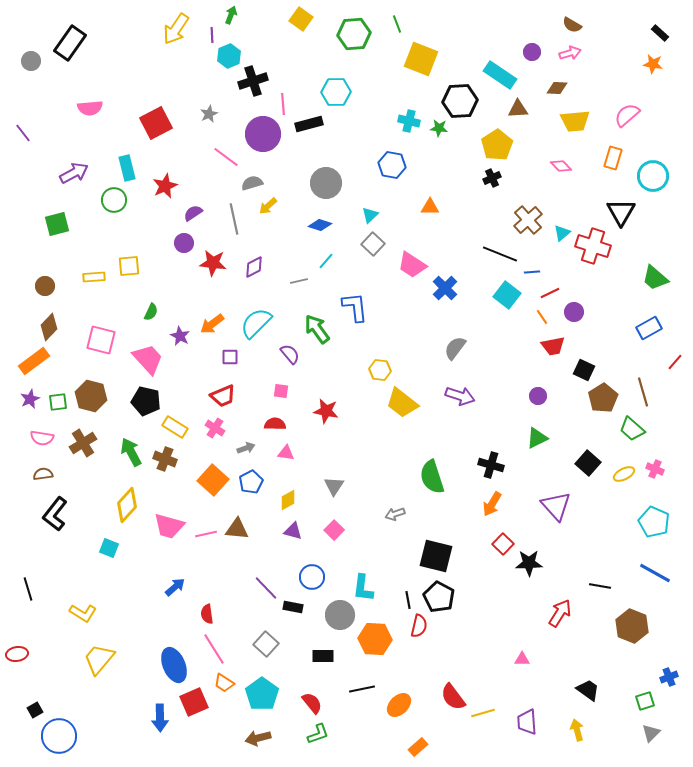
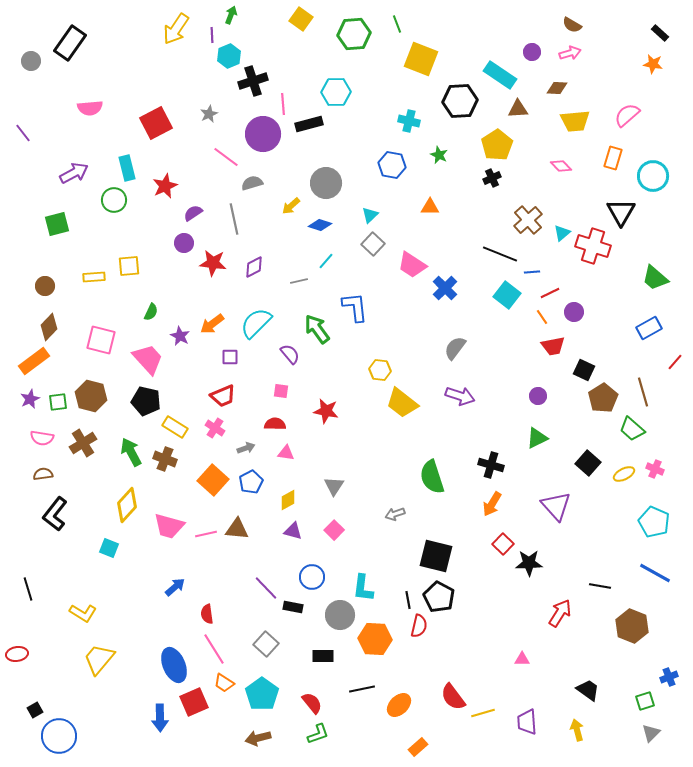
green star at (439, 128): moved 27 px down; rotated 18 degrees clockwise
yellow arrow at (268, 206): moved 23 px right
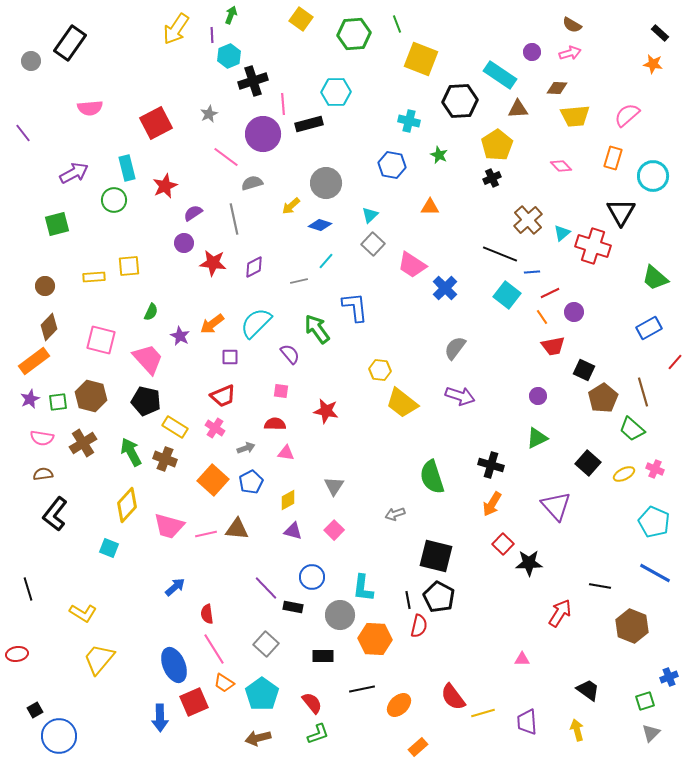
yellow trapezoid at (575, 121): moved 5 px up
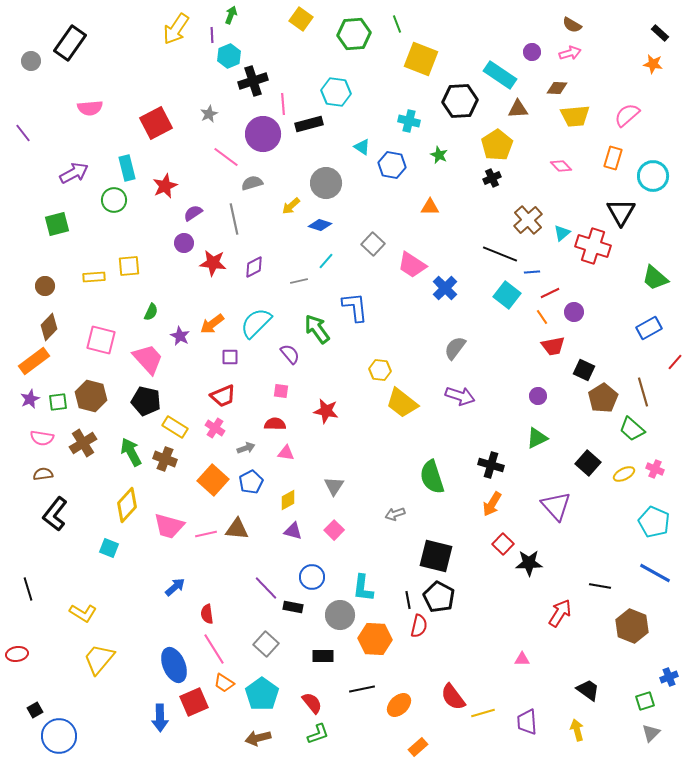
cyan hexagon at (336, 92): rotated 8 degrees clockwise
cyan triangle at (370, 215): moved 8 px left, 68 px up; rotated 42 degrees counterclockwise
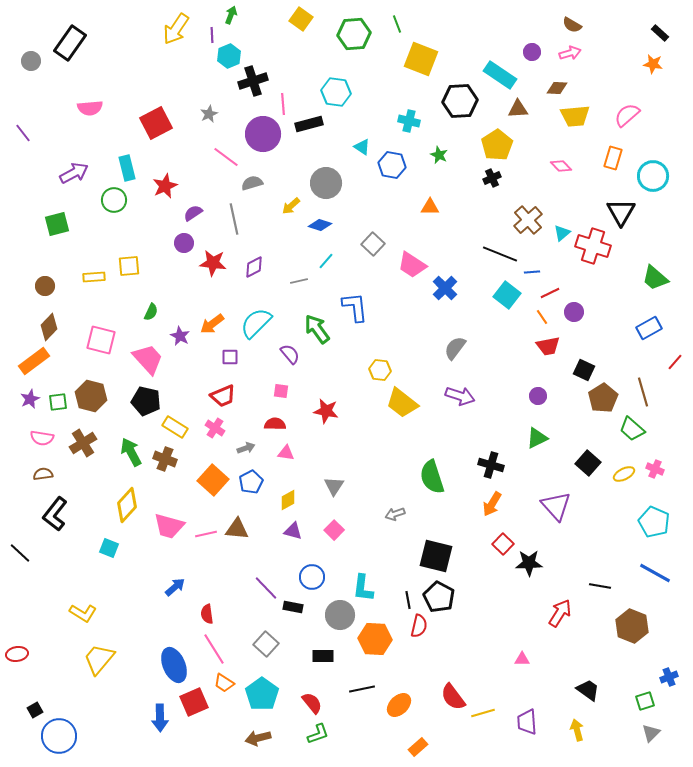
red trapezoid at (553, 346): moved 5 px left
black line at (28, 589): moved 8 px left, 36 px up; rotated 30 degrees counterclockwise
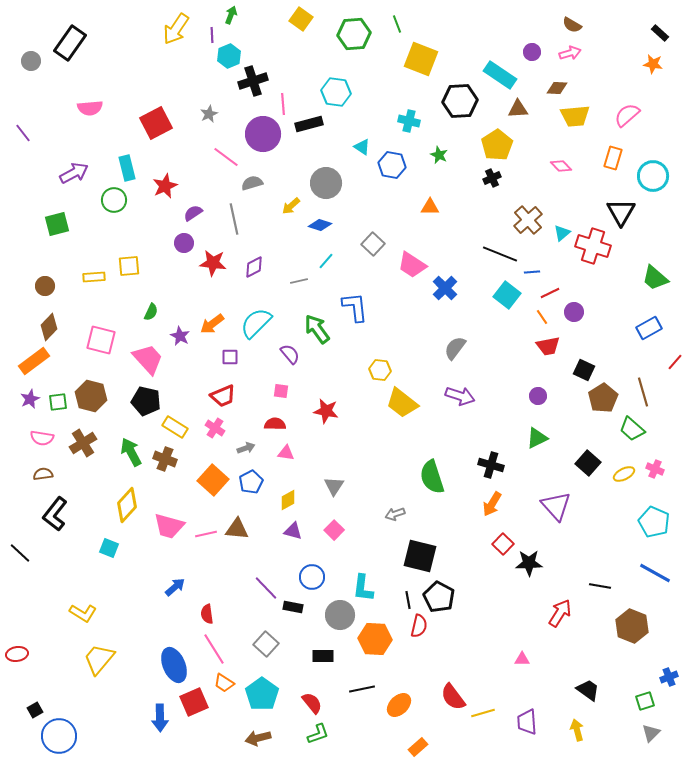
black square at (436, 556): moved 16 px left
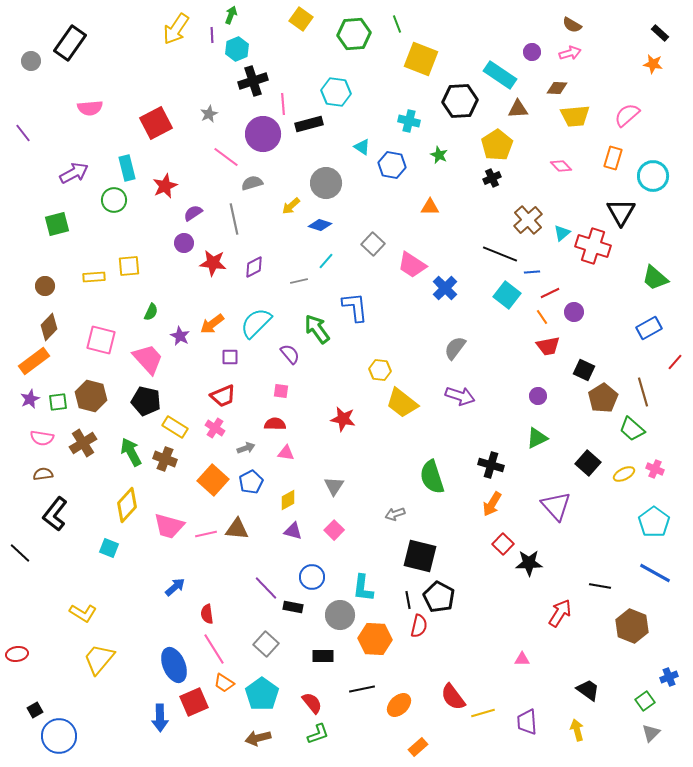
cyan hexagon at (229, 56): moved 8 px right, 7 px up
red star at (326, 411): moved 17 px right, 8 px down
cyan pentagon at (654, 522): rotated 12 degrees clockwise
green square at (645, 701): rotated 18 degrees counterclockwise
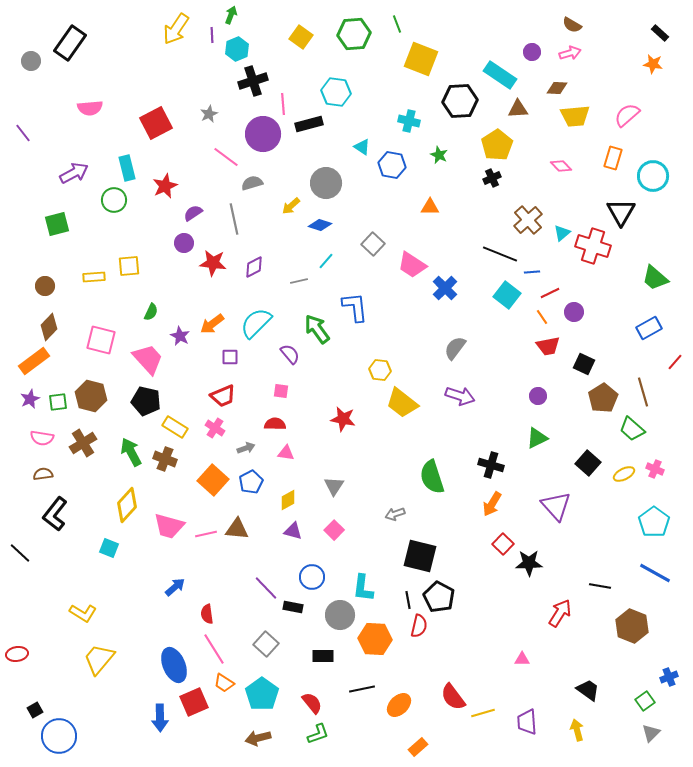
yellow square at (301, 19): moved 18 px down
black square at (584, 370): moved 6 px up
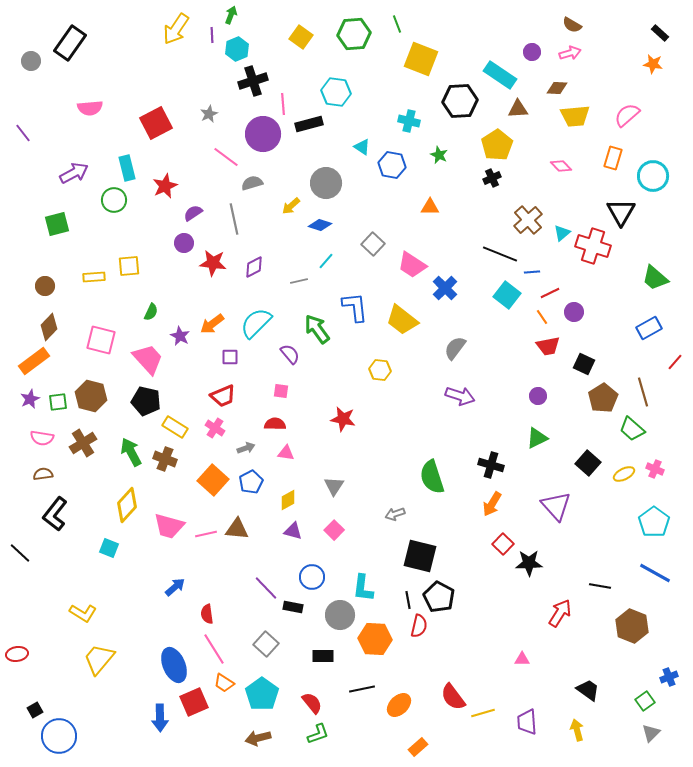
yellow trapezoid at (402, 403): moved 83 px up
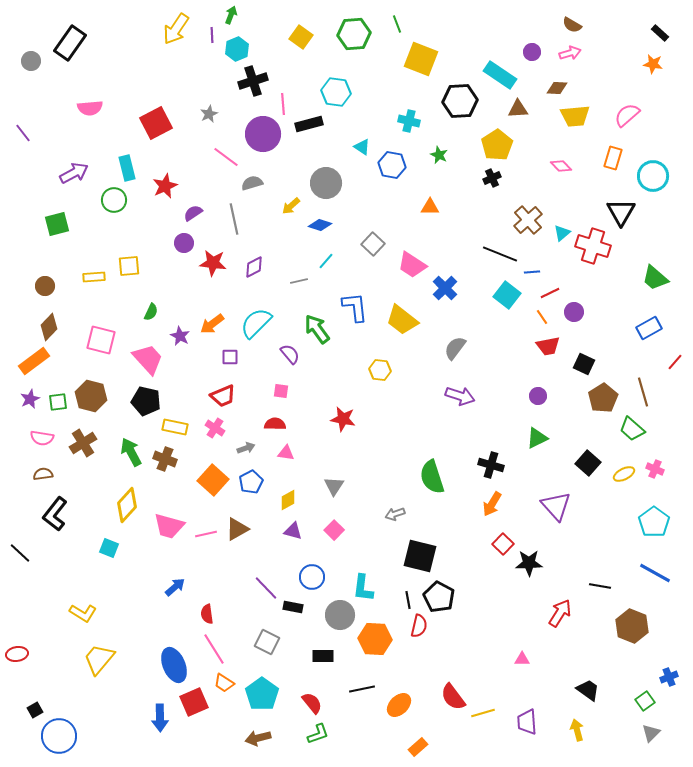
yellow rectangle at (175, 427): rotated 20 degrees counterclockwise
brown triangle at (237, 529): rotated 35 degrees counterclockwise
gray square at (266, 644): moved 1 px right, 2 px up; rotated 15 degrees counterclockwise
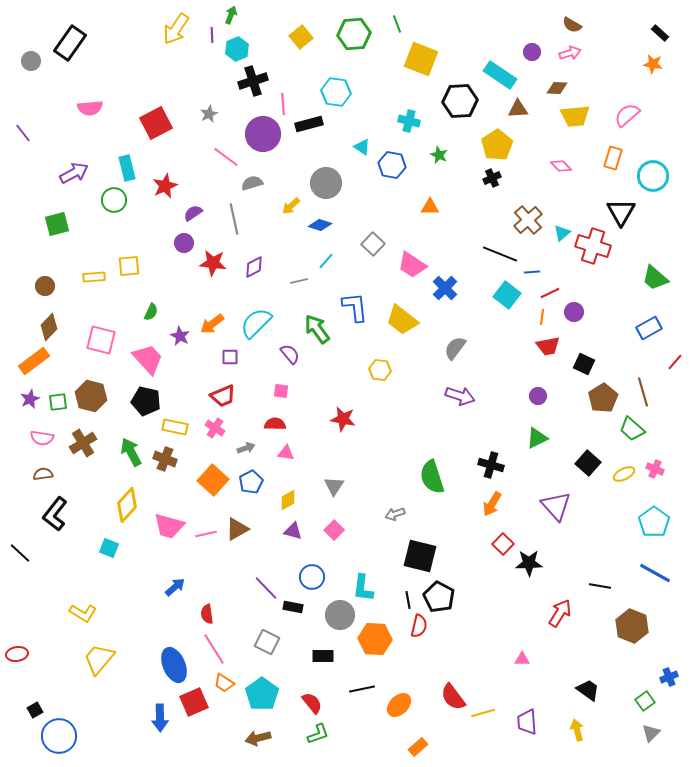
yellow square at (301, 37): rotated 15 degrees clockwise
orange line at (542, 317): rotated 42 degrees clockwise
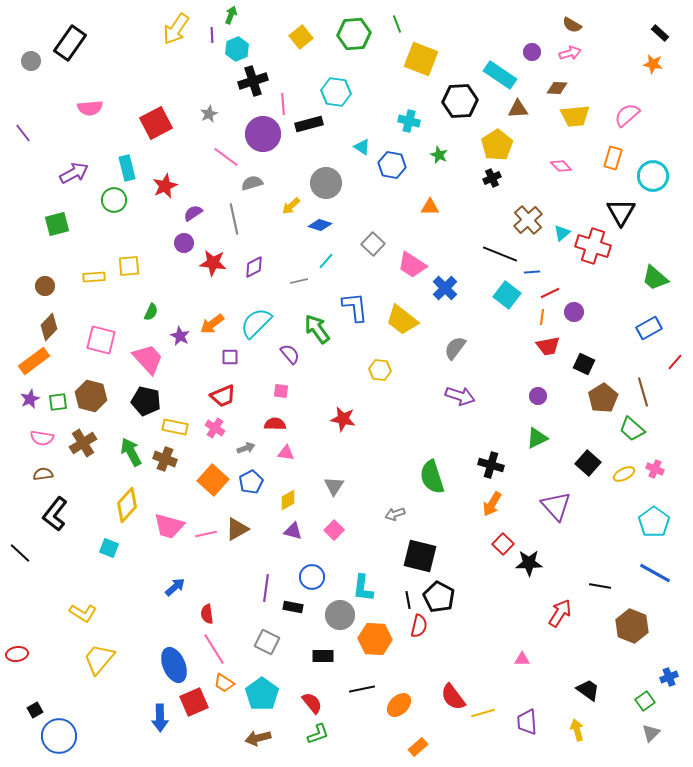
purple line at (266, 588): rotated 52 degrees clockwise
